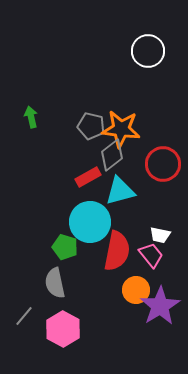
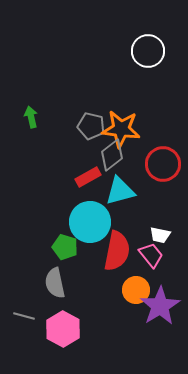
gray line: rotated 65 degrees clockwise
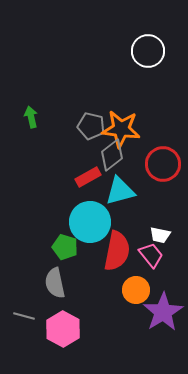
purple star: moved 3 px right, 6 px down
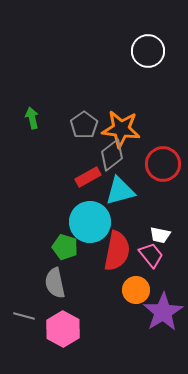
green arrow: moved 1 px right, 1 px down
gray pentagon: moved 7 px left, 1 px up; rotated 24 degrees clockwise
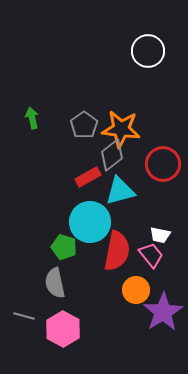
green pentagon: moved 1 px left
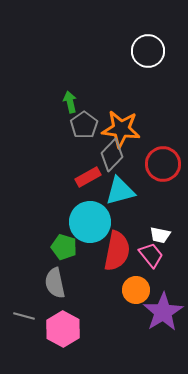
green arrow: moved 38 px right, 16 px up
gray diamond: rotated 8 degrees counterclockwise
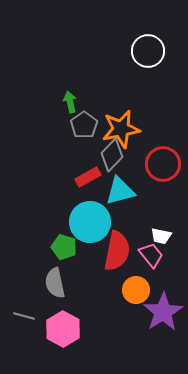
orange star: rotated 18 degrees counterclockwise
white trapezoid: moved 1 px right, 1 px down
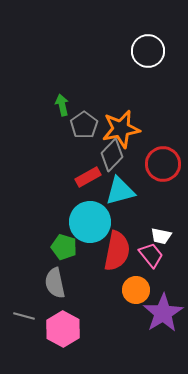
green arrow: moved 8 px left, 3 px down
purple star: moved 1 px down
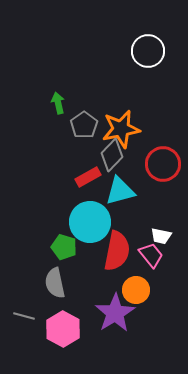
green arrow: moved 4 px left, 2 px up
purple star: moved 48 px left
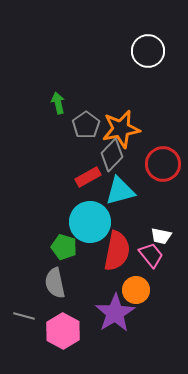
gray pentagon: moved 2 px right
pink hexagon: moved 2 px down
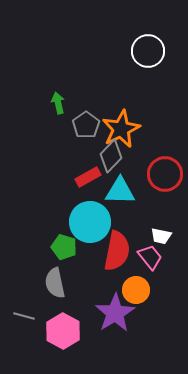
orange star: rotated 15 degrees counterclockwise
gray diamond: moved 1 px left, 1 px down
red circle: moved 2 px right, 10 px down
cyan triangle: rotated 16 degrees clockwise
pink trapezoid: moved 1 px left, 2 px down
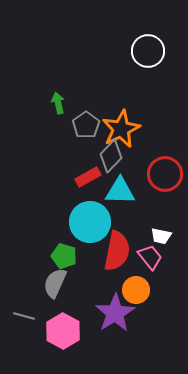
green pentagon: moved 9 px down
gray semicircle: rotated 36 degrees clockwise
